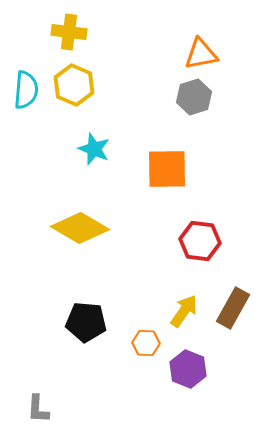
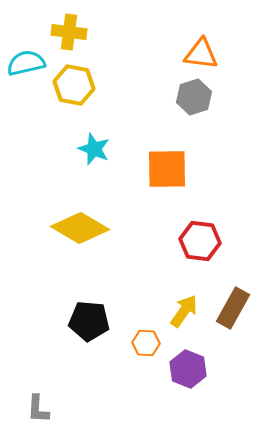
orange triangle: rotated 18 degrees clockwise
yellow hexagon: rotated 12 degrees counterclockwise
cyan semicircle: moved 27 px up; rotated 108 degrees counterclockwise
black pentagon: moved 3 px right, 1 px up
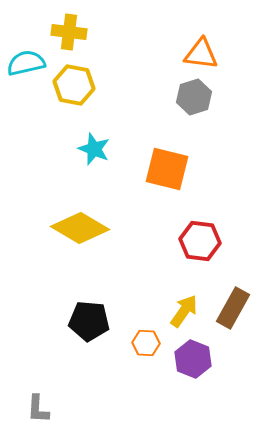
orange square: rotated 15 degrees clockwise
purple hexagon: moved 5 px right, 10 px up
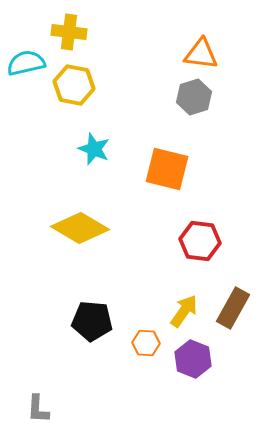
black pentagon: moved 3 px right
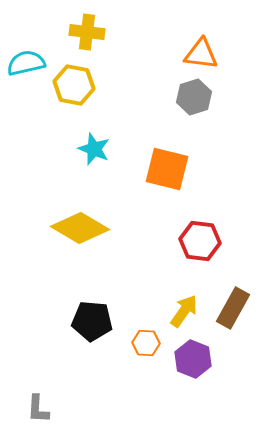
yellow cross: moved 18 px right
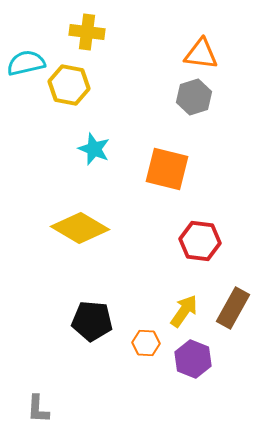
yellow hexagon: moved 5 px left
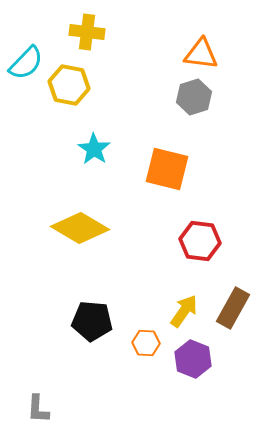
cyan semicircle: rotated 147 degrees clockwise
cyan star: rotated 12 degrees clockwise
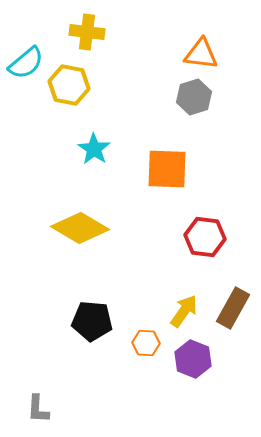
cyan semicircle: rotated 6 degrees clockwise
orange square: rotated 12 degrees counterclockwise
red hexagon: moved 5 px right, 4 px up
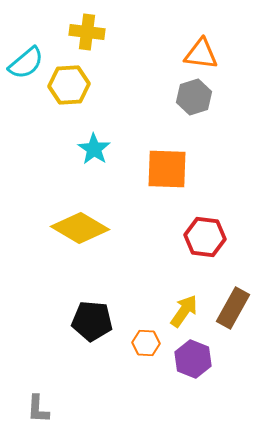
yellow hexagon: rotated 15 degrees counterclockwise
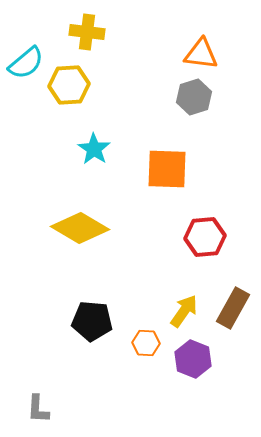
red hexagon: rotated 12 degrees counterclockwise
